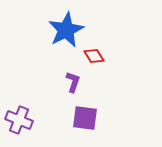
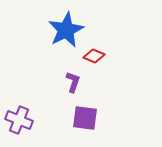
red diamond: rotated 35 degrees counterclockwise
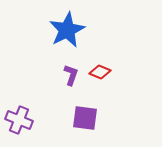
blue star: moved 1 px right
red diamond: moved 6 px right, 16 px down
purple L-shape: moved 2 px left, 7 px up
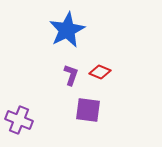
purple square: moved 3 px right, 8 px up
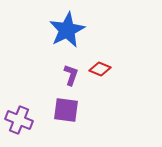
red diamond: moved 3 px up
purple square: moved 22 px left
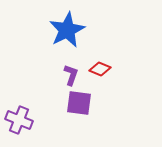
purple square: moved 13 px right, 7 px up
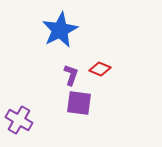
blue star: moved 7 px left
purple cross: rotated 8 degrees clockwise
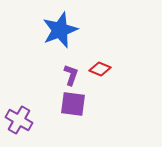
blue star: rotated 6 degrees clockwise
purple square: moved 6 px left, 1 px down
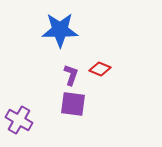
blue star: rotated 21 degrees clockwise
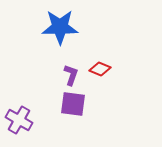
blue star: moved 3 px up
